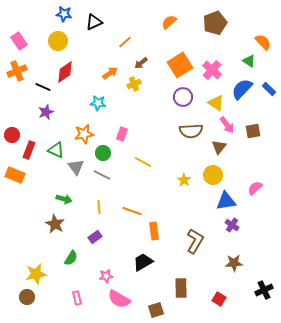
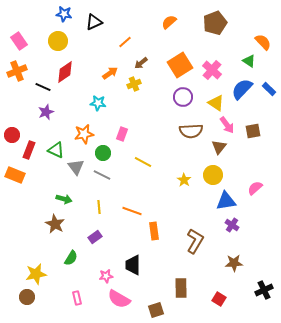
black trapezoid at (143, 262): moved 10 px left, 3 px down; rotated 60 degrees counterclockwise
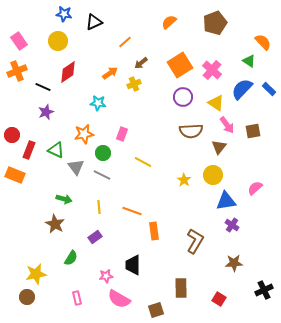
red diamond at (65, 72): moved 3 px right
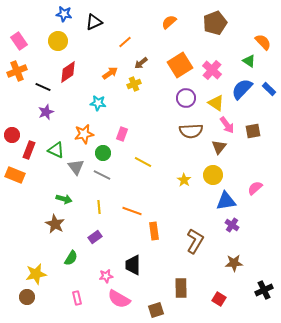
purple circle at (183, 97): moved 3 px right, 1 px down
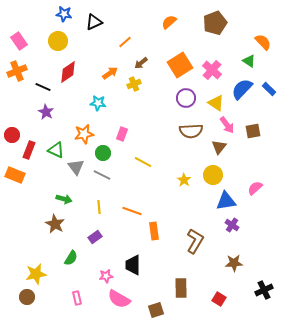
purple star at (46, 112): rotated 21 degrees counterclockwise
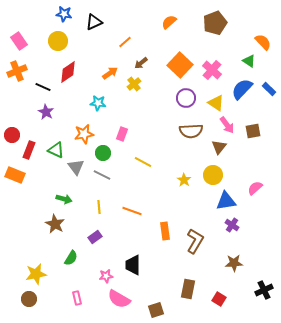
orange square at (180, 65): rotated 15 degrees counterclockwise
yellow cross at (134, 84): rotated 16 degrees counterclockwise
orange rectangle at (154, 231): moved 11 px right
brown rectangle at (181, 288): moved 7 px right, 1 px down; rotated 12 degrees clockwise
brown circle at (27, 297): moved 2 px right, 2 px down
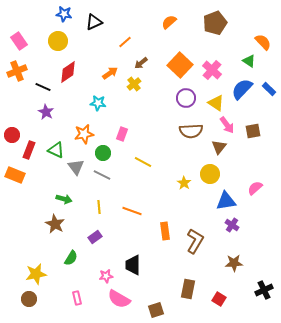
yellow circle at (213, 175): moved 3 px left, 1 px up
yellow star at (184, 180): moved 3 px down
